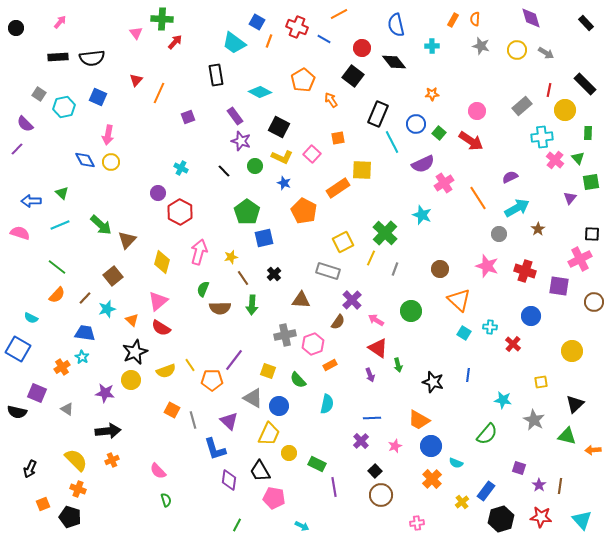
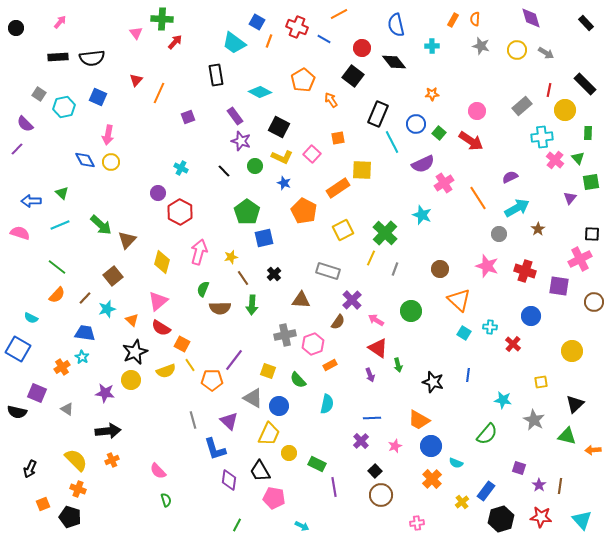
yellow square at (343, 242): moved 12 px up
orange square at (172, 410): moved 10 px right, 66 px up
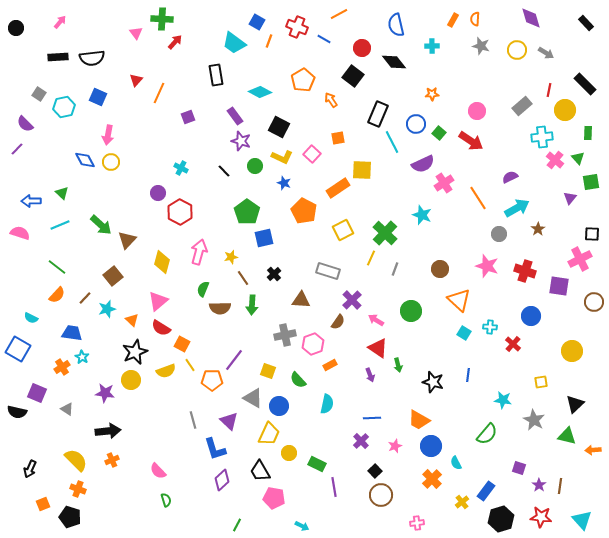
blue trapezoid at (85, 333): moved 13 px left
cyan semicircle at (456, 463): rotated 40 degrees clockwise
purple diamond at (229, 480): moved 7 px left; rotated 40 degrees clockwise
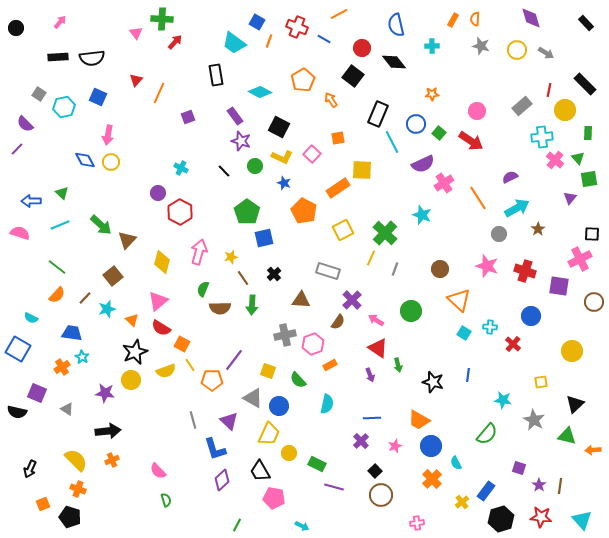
green square at (591, 182): moved 2 px left, 3 px up
purple line at (334, 487): rotated 66 degrees counterclockwise
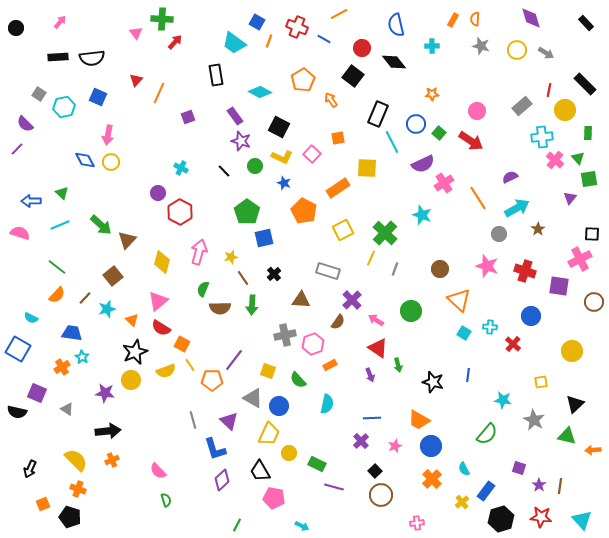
yellow square at (362, 170): moved 5 px right, 2 px up
cyan semicircle at (456, 463): moved 8 px right, 6 px down
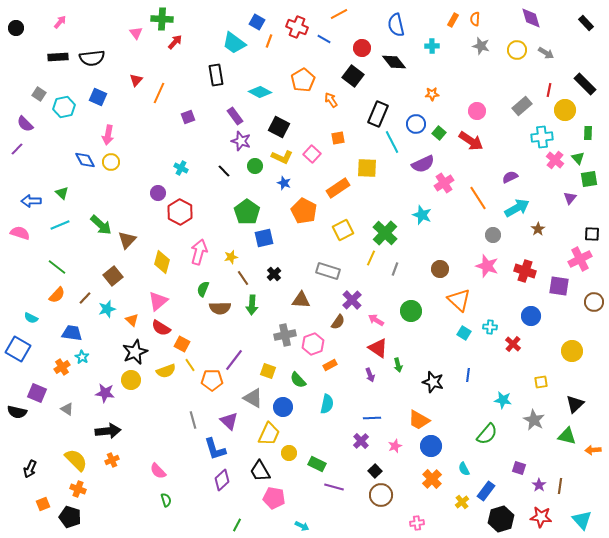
gray circle at (499, 234): moved 6 px left, 1 px down
blue circle at (279, 406): moved 4 px right, 1 px down
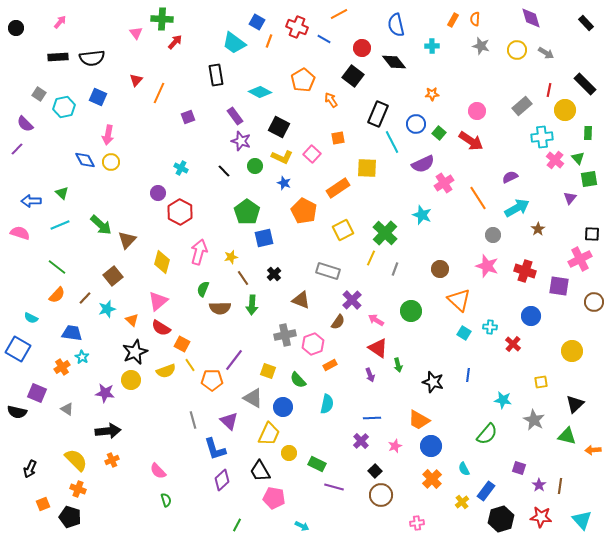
brown triangle at (301, 300): rotated 18 degrees clockwise
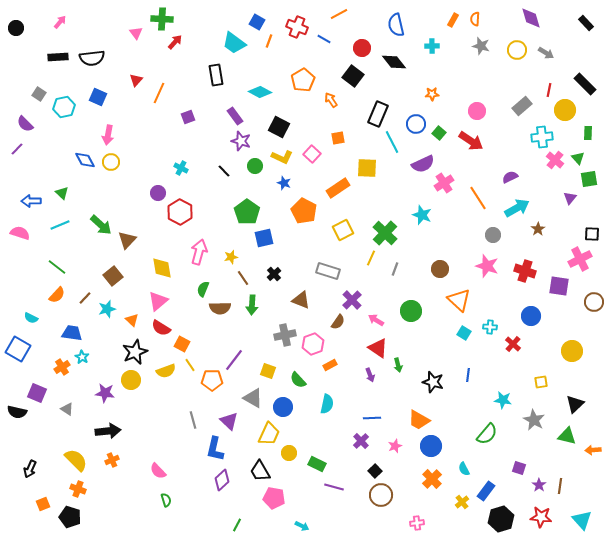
yellow diamond at (162, 262): moved 6 px down; rotated 25 degrees counterclockwise
blue L-shape at (215, 449): rotated 30 degrees clockwise
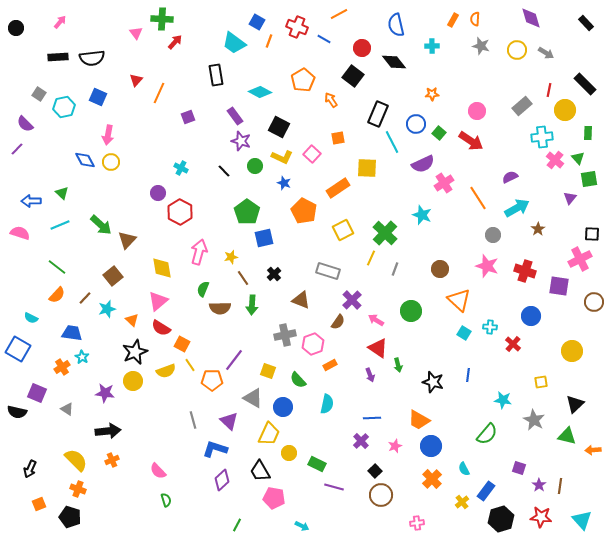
yellow circle at (131, 380): moved 2 px right, 1 px down
blue L-shape at (215, 449): rotated 95 degrees clockwise
orange square at (43, 504): moved 4 px left
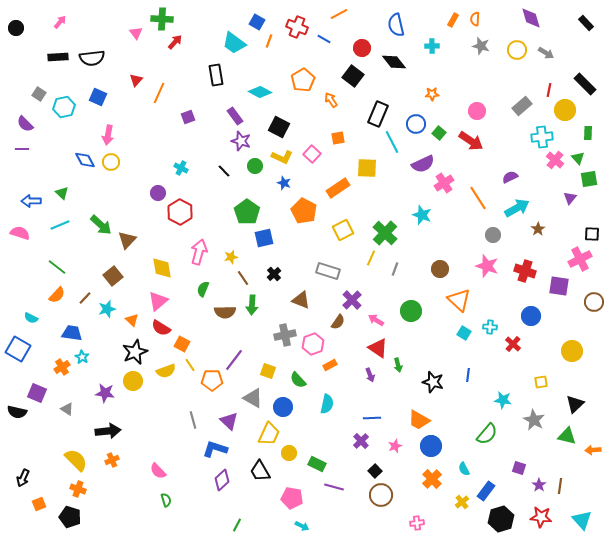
purple line at (17, 149): moved 5 px right; rotated 48 degrees clockwise
brown semicircle at (220, 308): moved 5 px right, 4 px down
black arrow at (30, 469): moved 7 px left, 9 px down
pink pentagon at (274, 498): moved 18 px right
